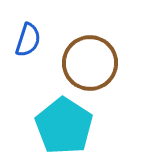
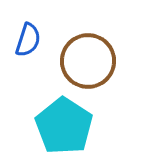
brown circle: moved 2 px left, 2 px up
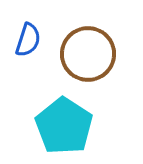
brown circle: moved 7 px up
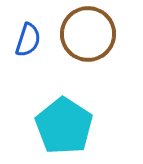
brown circle: moved 20 px up
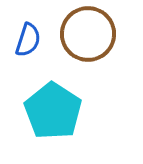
cyan pentagon: moved 11 px left, 15 px up
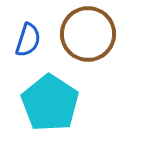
cyan pentagon: moved 3 px left, 8 px up
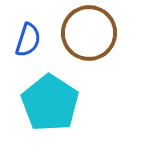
brown circle: moved 1 px right, 1 px up
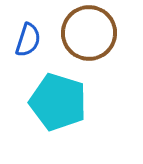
cyan pentagon: moved 8 px right, 1 px up; rotated 16 degrees counterclockwise
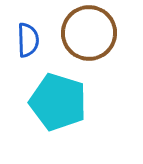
blue semicircle: rotated 20 degrees counterclockwise
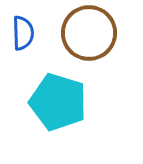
blue semicircle: moved 5 px left, 7 px up
